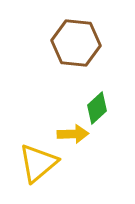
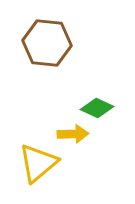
brown hexagon: moved 29 px left
green diamond: rotated 68 degrees clockwise
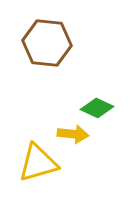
yellow arrow: rotated 8 degrees clockwise
yellow triangle: rotated 24 degrees clockwise
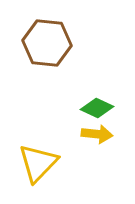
yellow arrow: moved 24 px right
yellow triangle: rotated 30 degrees counterclockwise
